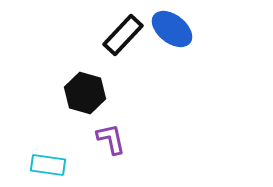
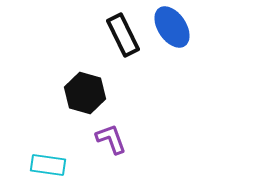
blue ellipse: moved 2 px up; rotated 18 degrees clockwise
black rectangle: rotated 69 degrees counterclockwise
purple L-shape: rotated 8 degrees counterclockwise
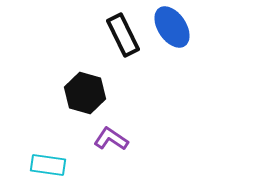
purple L-shape: rotated 36 degrees counterclockwise
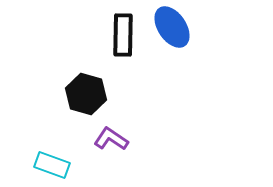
black rectangle: rotated 27 degrees clockwise
black hexagon: moved 1 px right, 1 px down
cyan rectangle: moved 4 px right; rotated 12 degrees clockwise
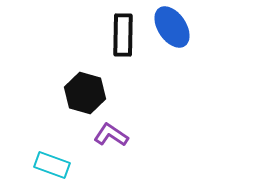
black hexagon: moved 1 px left, 1 px up
purple L-shape: moved 4 px up
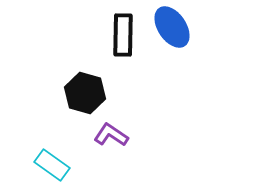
cyan rectangle: rotated 16 degrees clockwise
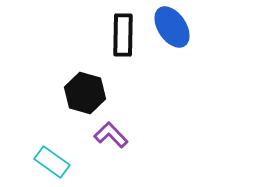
purple L-shape: rotated 12 degrees clockwise
cyan rectangle: moved 3 px up
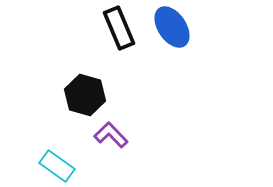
black rectangle: moved 4 px left, 7 px up; rotated 24 degrees counterclockwise
black hexagon: moved 2 px down
cyan rectangle: moved 5 px right, 4 px down
